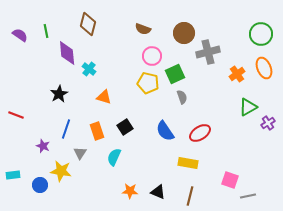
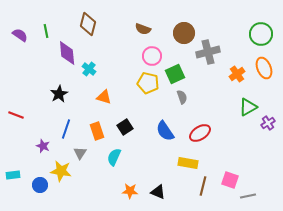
brown line: moved 13 px right, 10 px up
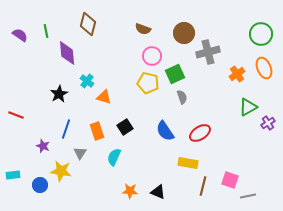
cyan cross: moved 2 px left, 12 px down
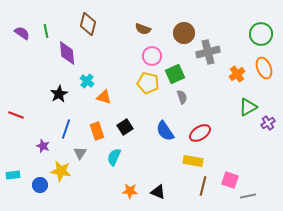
purple semicircle: moved 2 px right, 2 px up
yellow rectangle: moved 5 px right, 2 px up
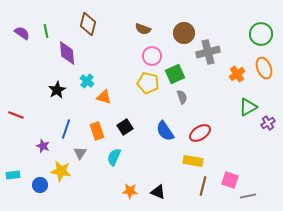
black star: moved 2 px left, 4 px up
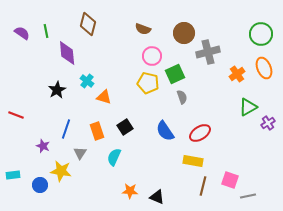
black triangle: moved 1 px left, 5 px down
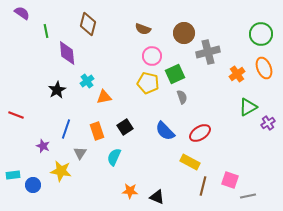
purple semicircle: moved 20 px up
cyan cross: rotated 16 degrees clockwise
orange triangle: rotated 28 degrees counterclockwise
blue semicircle: rotated 10 degrees counterclockwise
yellow rectangle: moved 3 px left, 1 px down; rotated 18 degrees clockwise
blue circle: moved 7 px left
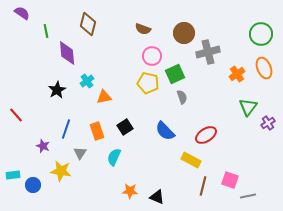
green triangle: rotated 24 degrees counterclockwise
red line: rotated 28 degrees clockwise
red ellipse: moved 6 px right, 2 px down
yellow rectangle: moved 1 px right, 2 px up
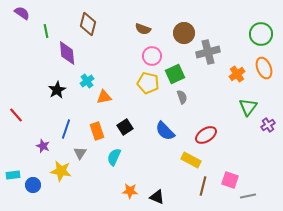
purple cross: moved 2 px down
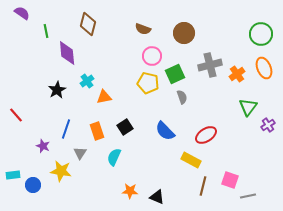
gray cross: moved 2 px right, 13 px down
